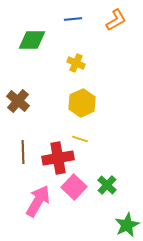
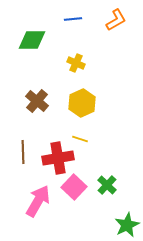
brown cross: moved 19 px right
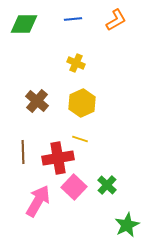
green diamond: moved 8 px left, 16 px up
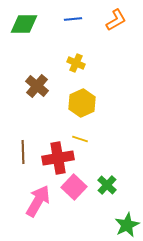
brown cross: moved 15 px up
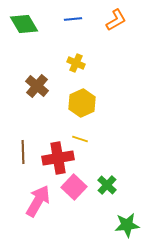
green diamond: rotated 60 degrees clockwise
green star: rotated 20 degrees clockwise
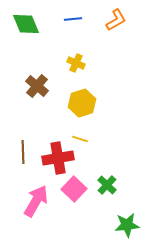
green diamond: moved 2 px right; rotated 8 degrees clockwise
yellow hexagon: rotated 8 degrees clockwise
pink square: moved 2 px down
pink arrow: moved 2 px left
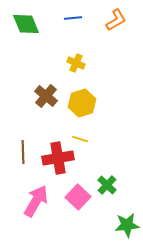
blue line: moved 1 px up
brown cross: moved 9 px right, 10 px down
pink square: moved 4 px right, 8 px down
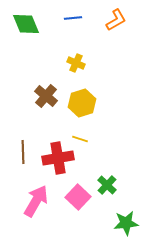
green star: moved 1 px left, 2 px up
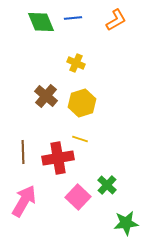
green diamond: moved 15 px right, 2 px up
pink arrow: moved 12 px left
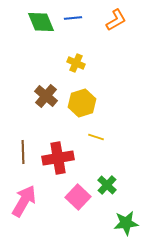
yellow line: moved 16 px right, 2 px up
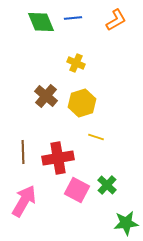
pink square: moved 1 px left, 7 px up; rotated 15 degrees counterclockwise
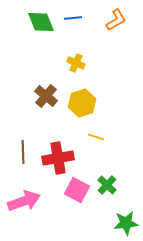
pink arrow: rotated 40 degrees clockwise
